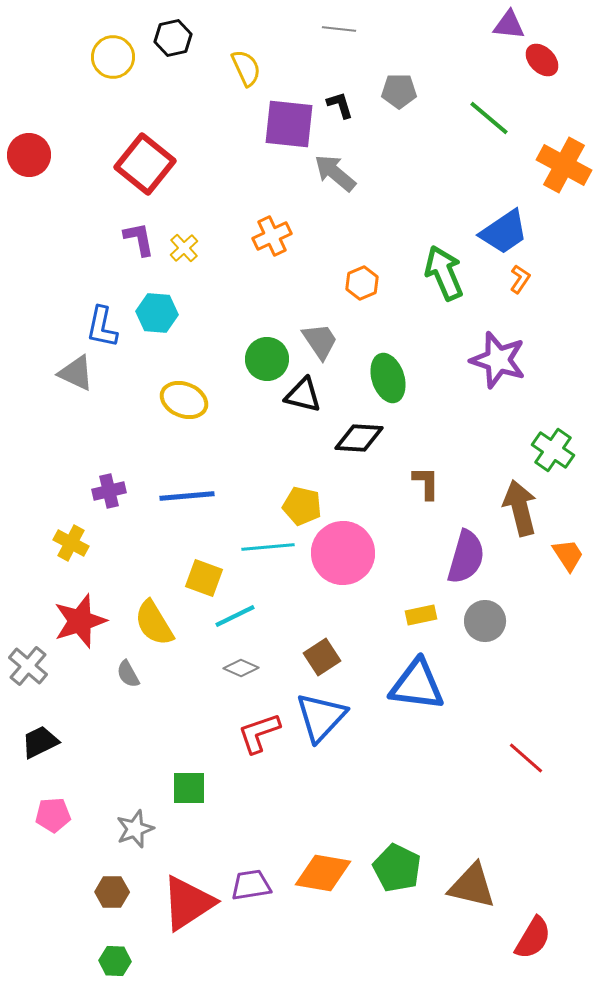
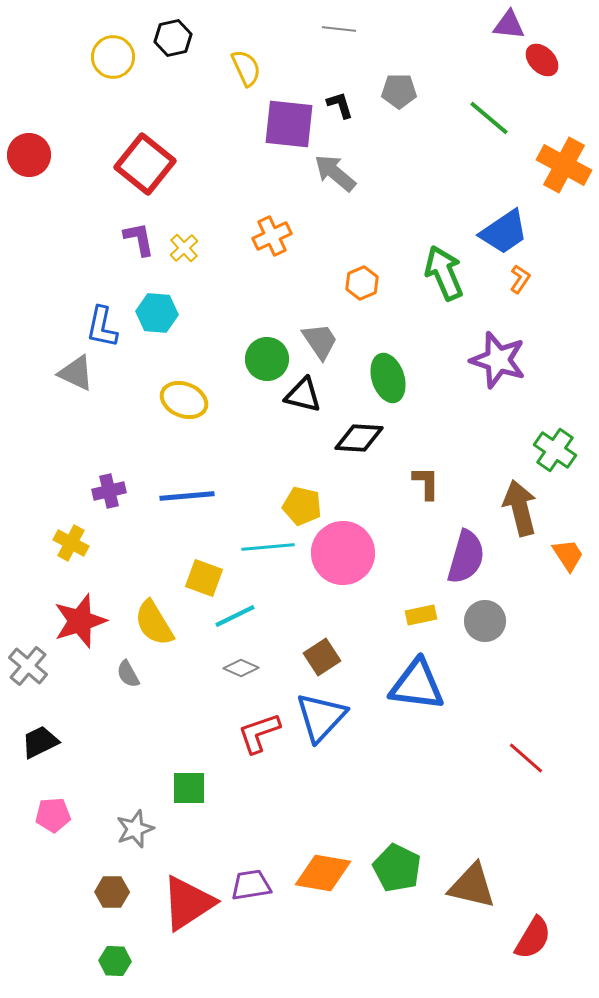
green cross at (553, 450): moved 2 px right
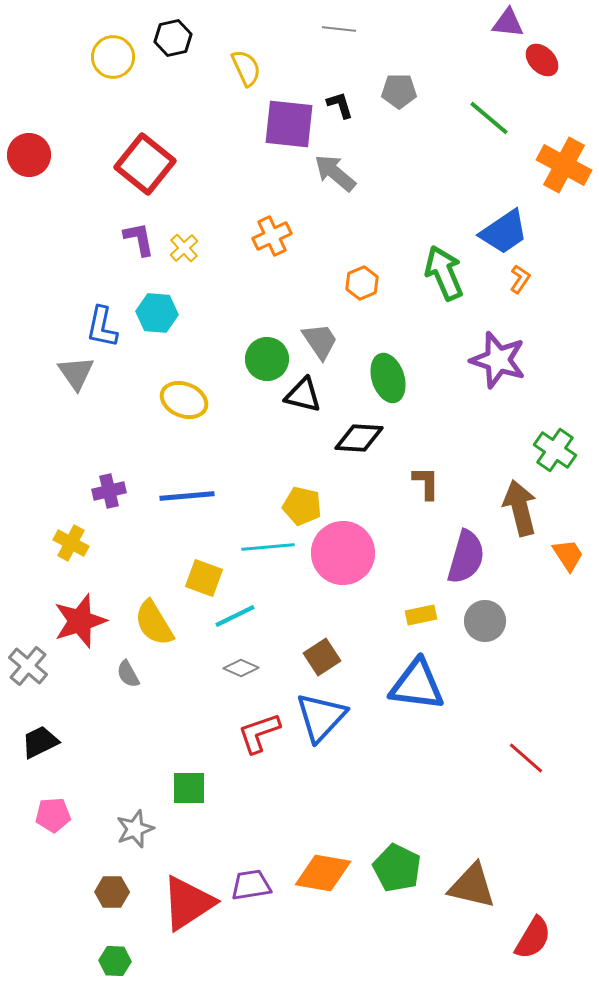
purple triangle at (509, 25): moved 1 px left, 2 px up
gray triangle at (76, 373): rotated 30 degrees clockwise
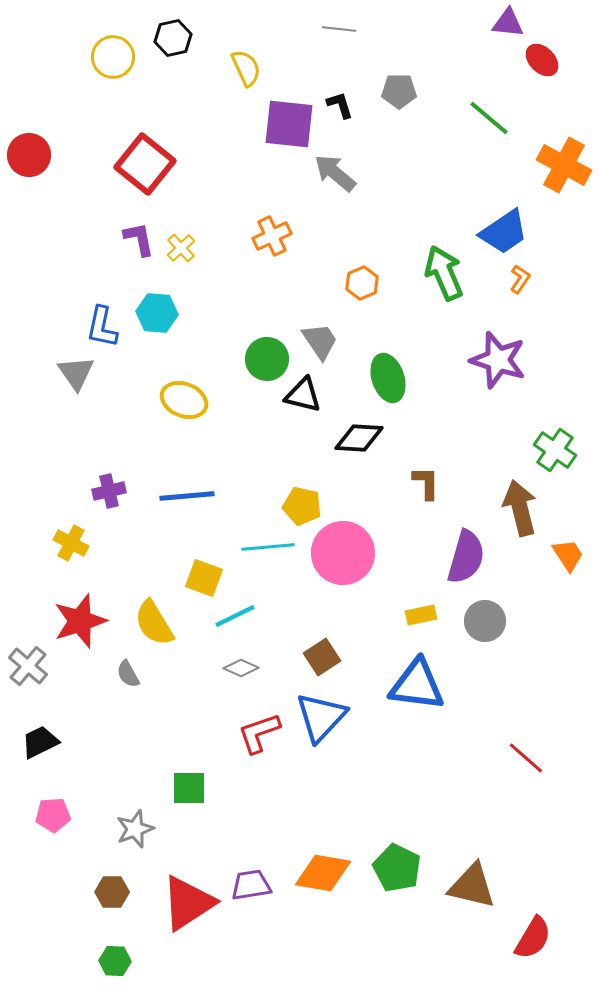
yellow cross at (184, 248): moved 3 px left
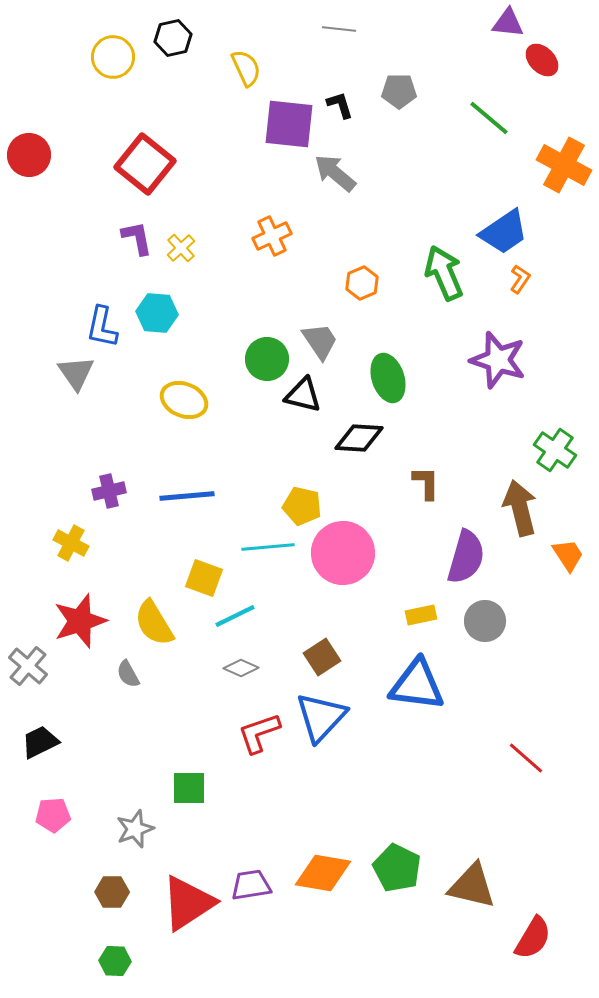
purple L-shape at (139, 239): moved 2 px left, 1 px up
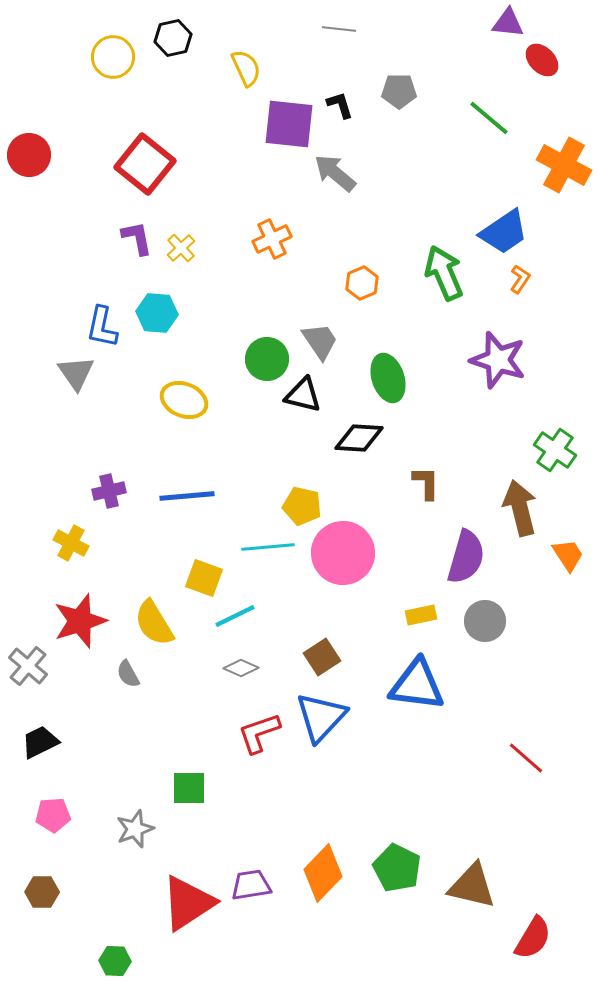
orange cross at (272, 236): moved 3 px down
orange diamond at (323, 873): rotated 56 degrees counterclockwise
brown hexagon at (112, 892): moved 70 px left
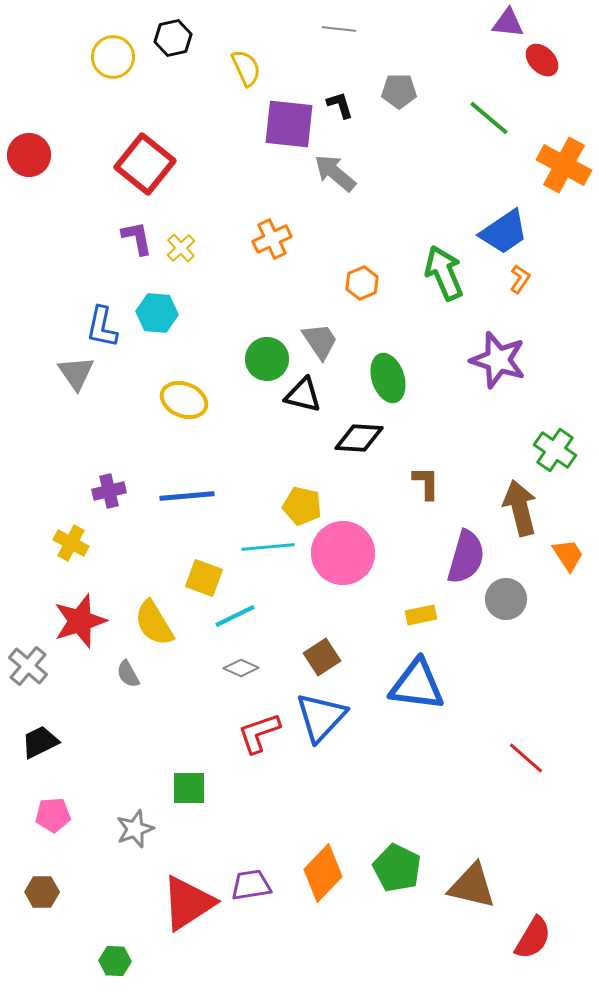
gray circle at (485, 621): moved 21 px right, 22 px up
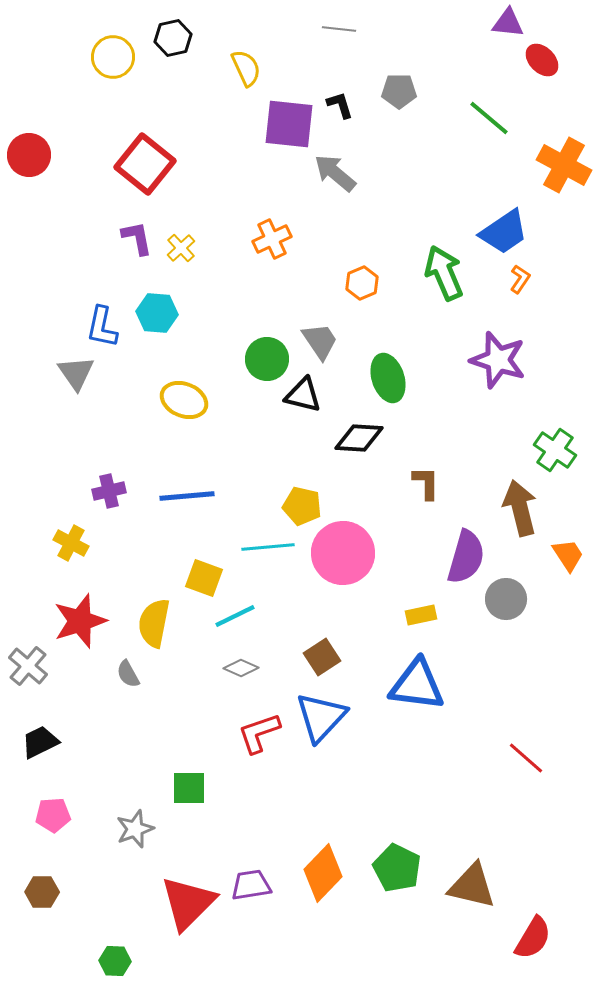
yellow semicircle at (154, 623): rotated 42 degrees clockwise
red triangle at (188, 903): rotated 12 degrees counterclockwise
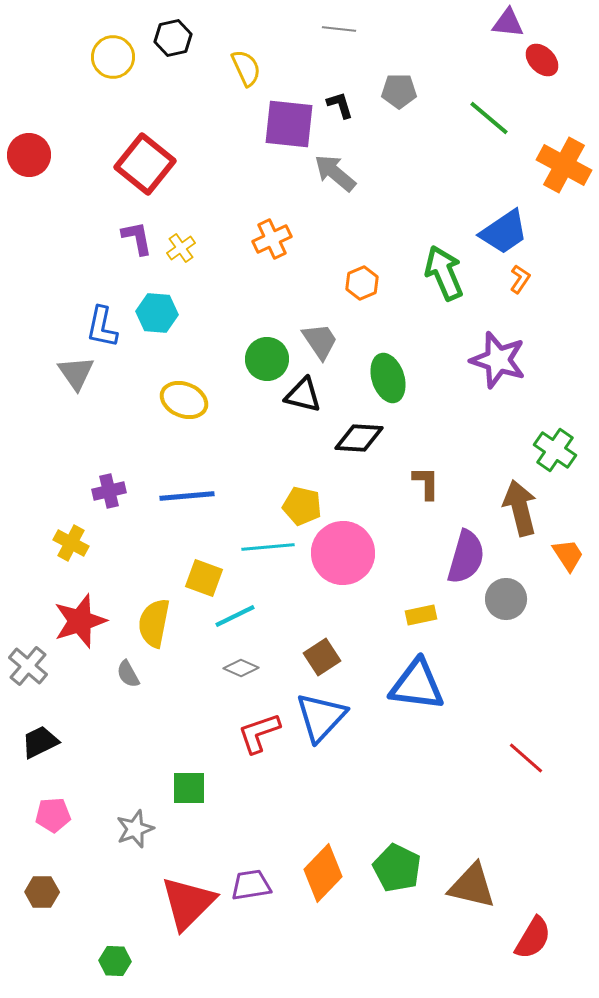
yellow cross at (181, 248): rotated 8 degrees clockwise
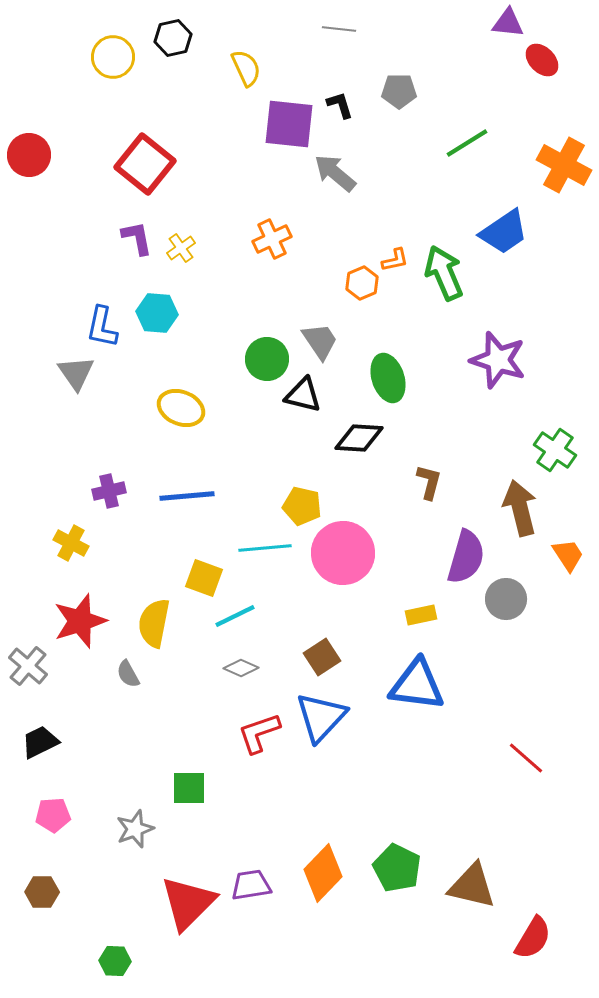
green line at (489, 118): moved 22 px left, 25 px down; rotated 72 degrees counterclockwise
orange L-shape at (520, 279): moved 125 px left, 19 px up; rotated 44 degrees clockwise
yellow ellipse at (184, 400): moved 3 px left, 8 px down
brown L-shape at (426, 483): moved 3 px right, 1 px up; rotated 15 degrees clockwise
cyan line at (268, 547): moved 3 px left, 1 px down
